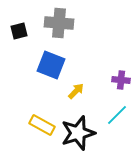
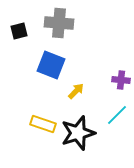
yellow rectangle: moved 1 px right, 1 px up; rotated 10 degrees counterclockwise
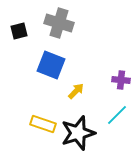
gray cross: rotated 12 degrees clockwise
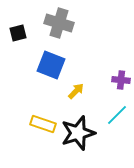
black square: moved 1 px left, 2 px down
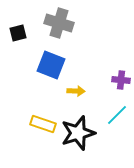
yellow arrow: rotated 48 degrees clockwise
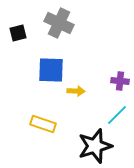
gray cross: rotated 8 degrees clockwise
blue square: moved 5 px down; rotated 20 degrees counterclockwise
purple cross: moved 1 px left, 1 px down
black star: moved 17 px right, 13 px down
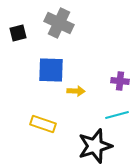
cyan line: rotated 30 degrees clockwise
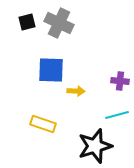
black square: moved 9 px right, 11 px up
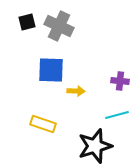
gray cross: moved 3 px down
